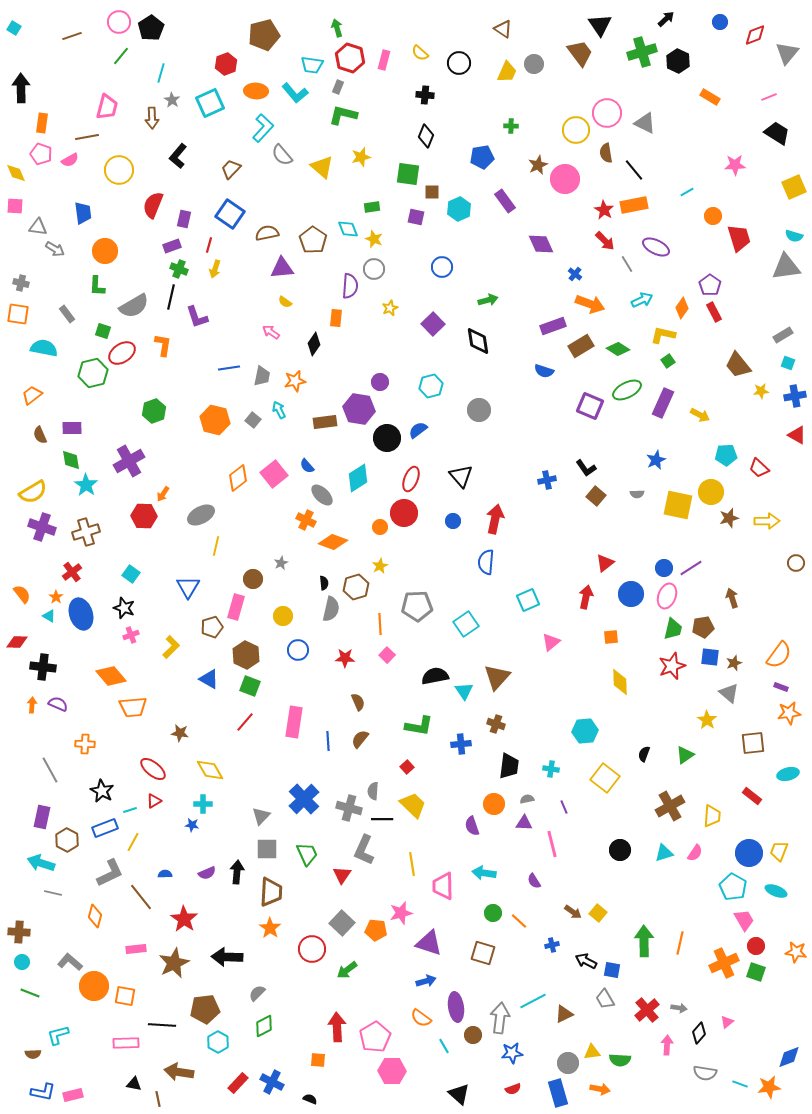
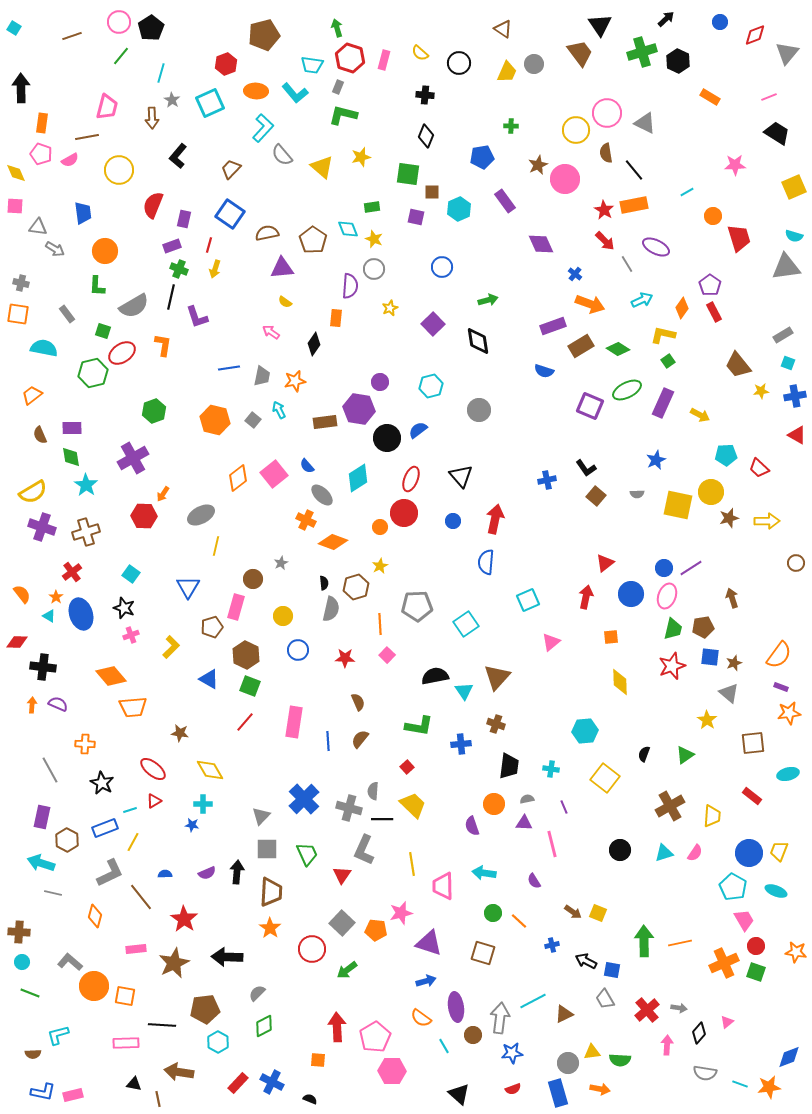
green diamond at (71, 460): moved 3 px up
purple cross at (129, 461): moved 4 px right, 3 px up
black star at (102, 791): moved 8 px up
yellow square at (598, 913): rotated 18 degrees counterclockwise
orange line at (680, 943): rotated 65 degrees clockwise
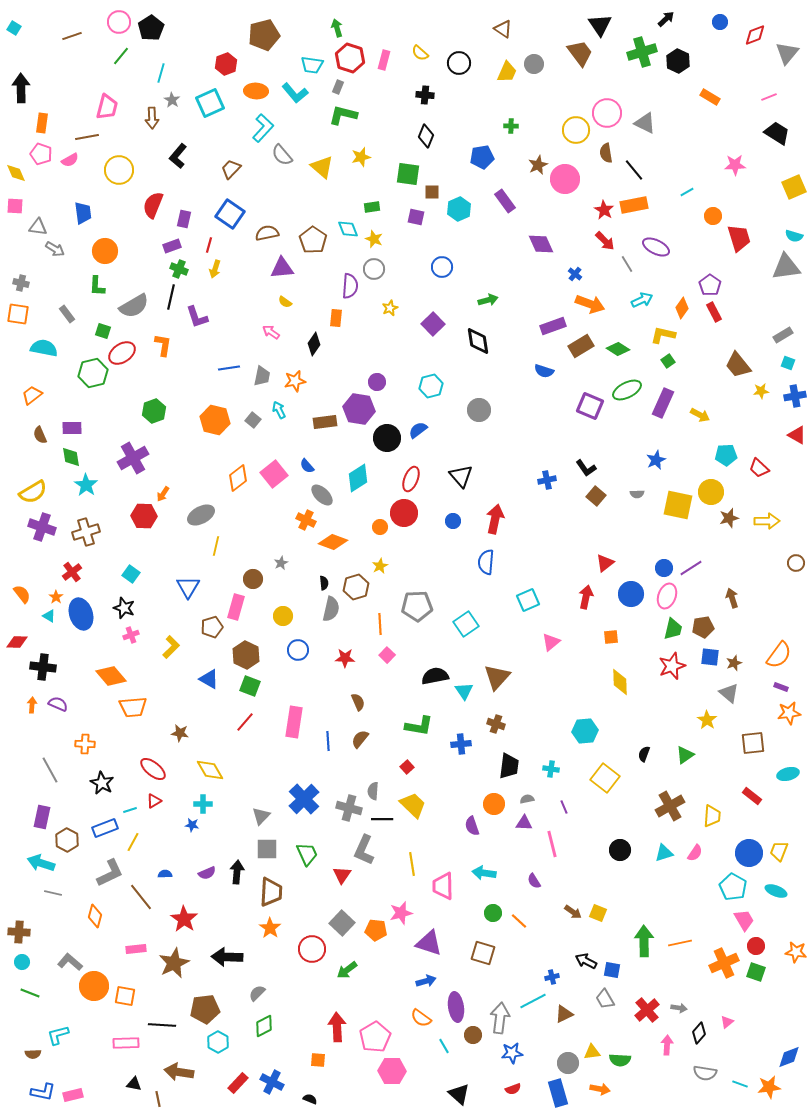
purple circle at (380, 382): moved 3 px left
blue cross at (552, 945): moved 32 px down
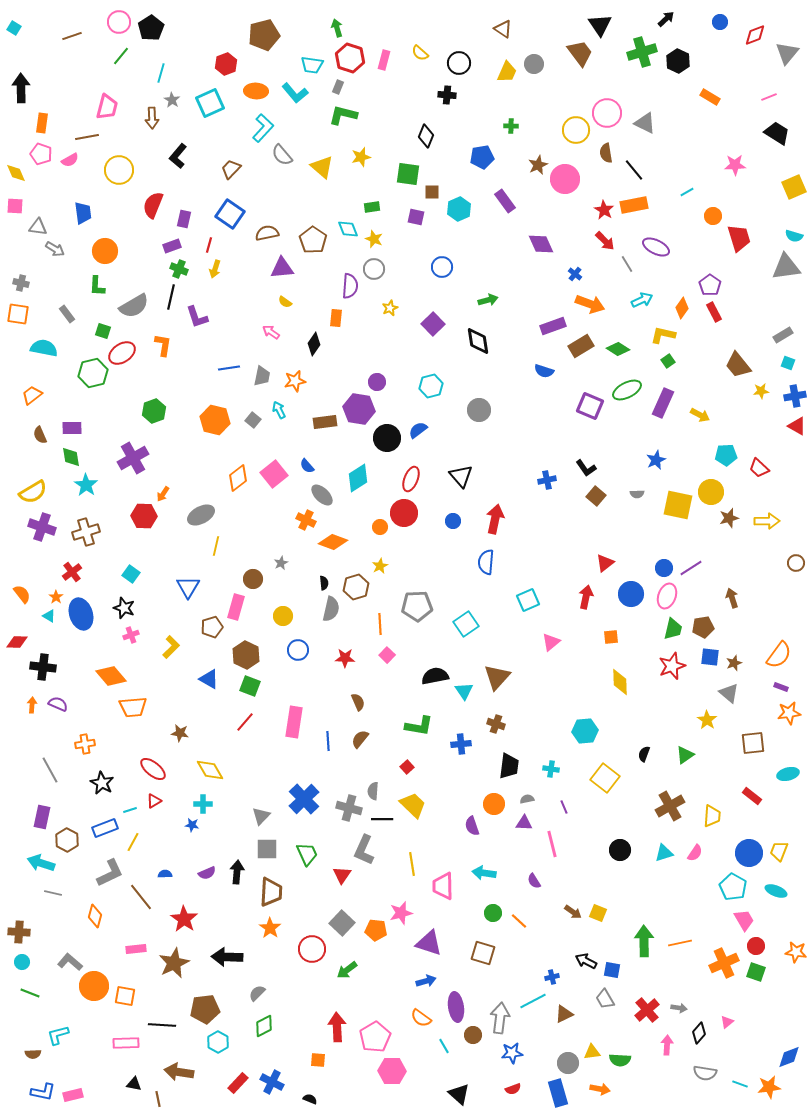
black cross at (425, 95): moved 22 px right
red triangle at (797, 435): moved 9 px up
orange cross at (85, 744): rotated 12 degrees counterclockwise
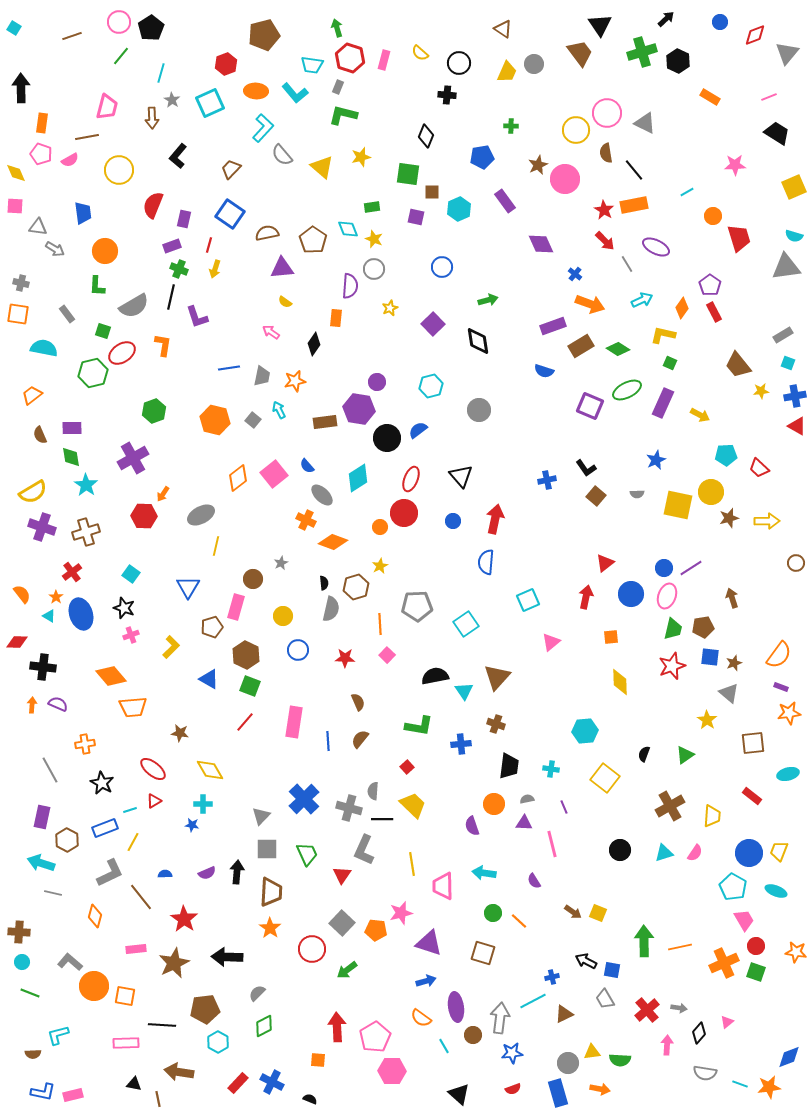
green square at (668, 361): moved 2 px right, 2 px down; rotated 32 degrees counterclockwise
orange line at (680, 943): moved 4 px down
